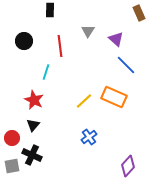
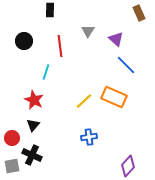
blue cross: rotated 28 degrees clockwise
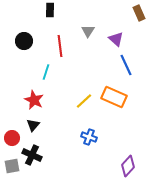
blue line: rotated 20 degrees clockwise
blue cross: rotated 28 degrees clockwise
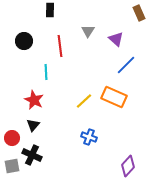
blue line: rotated 70 degrees clockwise
cyan line: rotated 21 degrees counterclockwise
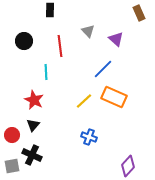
gray triangle: rotated 16 degrees counterclockwise
blue line: moved 23 px left, 4 px down
red circle: moved 3 px up
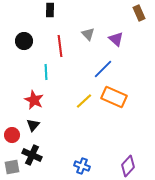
gray triangle: moved 3 px down
blue cross: moved 7 px left, 29 px down
gray square: moved 1 px down
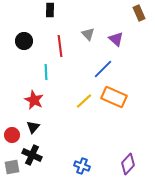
black triangle: moved 2 px down
purple diamond: moved 2 px up
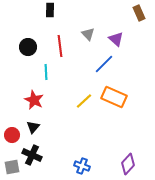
black circle: moved 4 px right, 6 px down
blue line: moved 1 px right, 5 px up
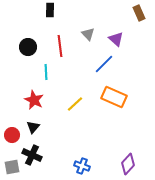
yellow line: moved 9 px left, 3 px down
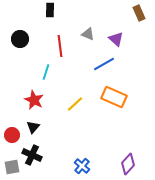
gray triangle: rotated 24 degrees counterclockwise
black circle: moved 8 px left, 8 px up
blue line: rotated 15 degrees clockwise
cyan line: rotated 21 degrees clockwise
blue cross: rotated 21 degrees clockwise
